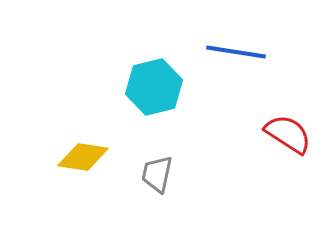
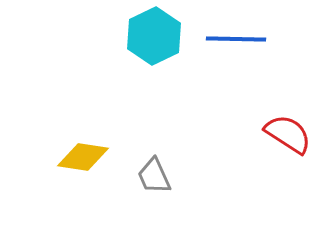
blue line: moved 13 px up; rotated 8 degrees counterclockwise
cyan hexagon: moved 51 px up; rotated 12 degrees counterclockwise
gray trapezoid: moved 3 px left, 2 px down; rotated 36 degrees counterclockwise
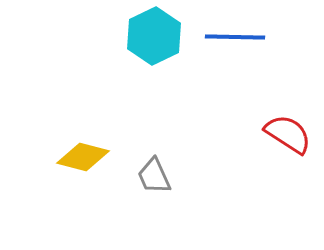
blue line: moved 1 px left, 2 px up
yellow diamond: rotated 6 degrees clockwise
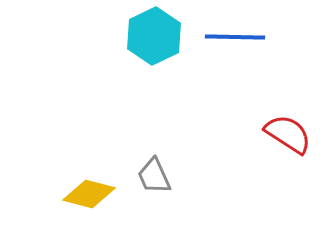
yellow diamond: moved 6 px right, 37 px down
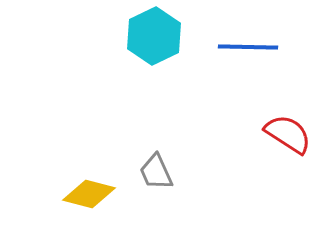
blue line: moved 13 px right, 10 px down
gray trapezoid: moved 2 px right, 4 px up
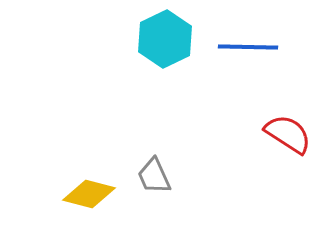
cyan hexagon: moved 11 px right, 3 px down
gray trapezoid: moved 2 px left, 4 px down
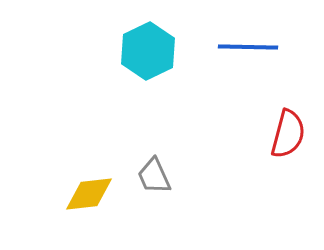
cyan hexagon: moved 17 px left, 12 px down
red semicircle: rotated 72 degrees clockwise
yellow diamond: rotated 21 degrees counterclockwise
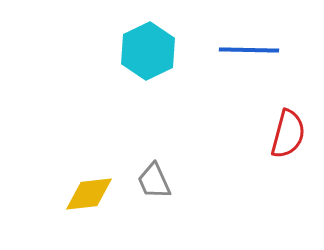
blue line: moved 1 px right, 3 px down
gray trapezoid: moved 5 px down
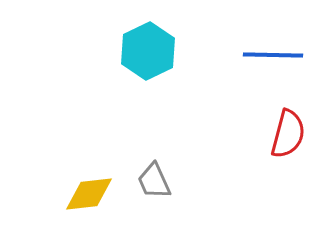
blue line: moved 24 px right, 5 px down
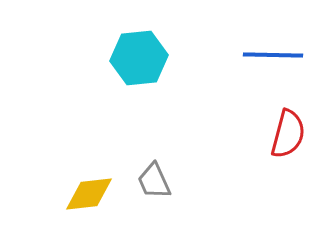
cyan hexagon: moved 9 px left, 7 px down; rotated 20 degrees clockwise
